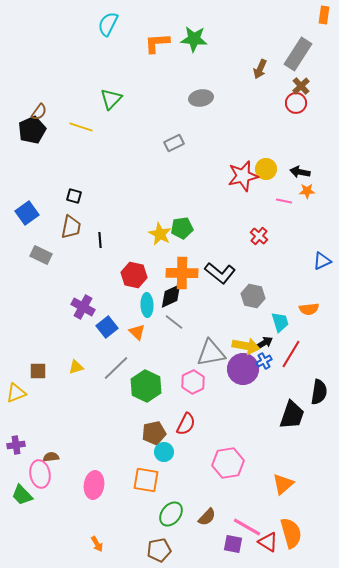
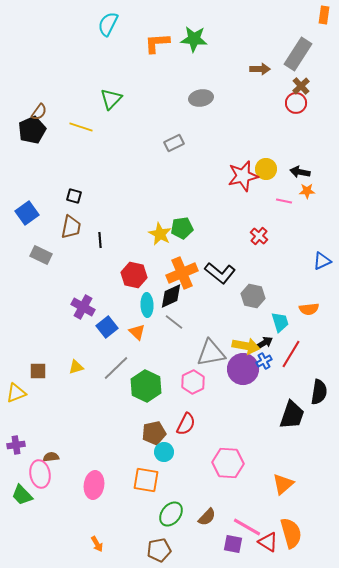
brown arrow at (260, 69): rotated 114 degrees counterclockwise
orange cross at (182, 273): rotated 24 degrees counterclockwise
pink hexagon at (228, 463): rotated 12 degrees clockwise
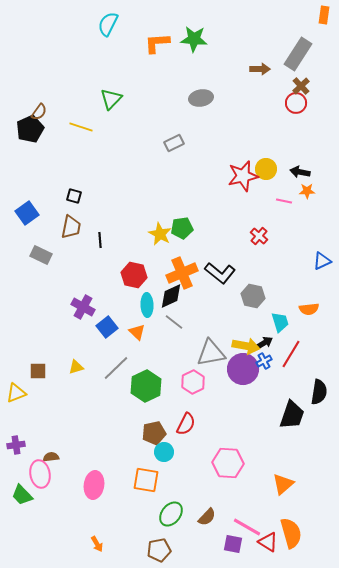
black pentagon at (32, 130): moved 2 px left, 1 px up
green hexagon at (146, 386): rotated 8 degrees clockwise
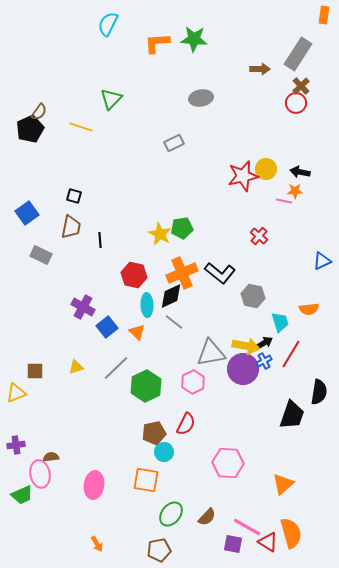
orange star at (307, 191): moved 12 px left
brown square at (38, 371): moved 3 px left
green trapezoid at (22, 495): rotated 70 degrees counterclockwise
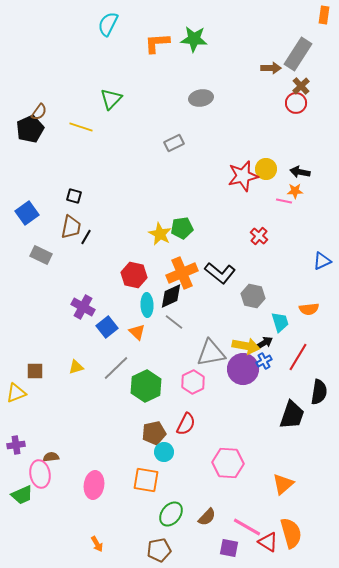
brown arrow at (260, 69): moved 11 px right, 1 px up
black line at (100, 240): moved 14 px left, 3 px up; rotated 35 degrees clockwise
red line at (291, 354): moved 7 px right, 3 px down
purple square at (233, 544): moved 4 px left, 4 px down
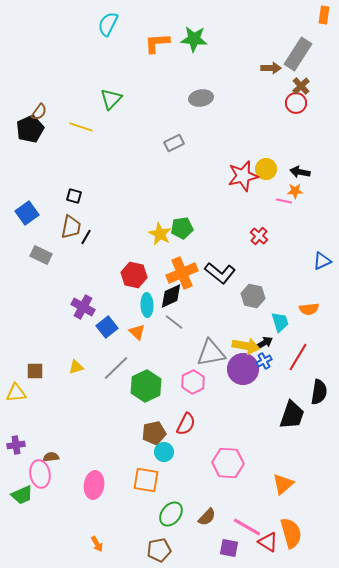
yellow triangle at (16, 393): rotated 15 degrees clockwise
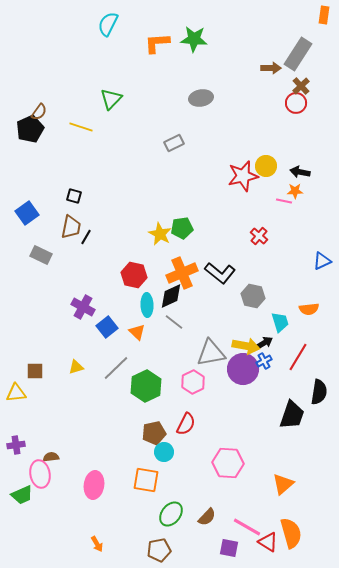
yellow circle at (266, 169): moved 3 px up
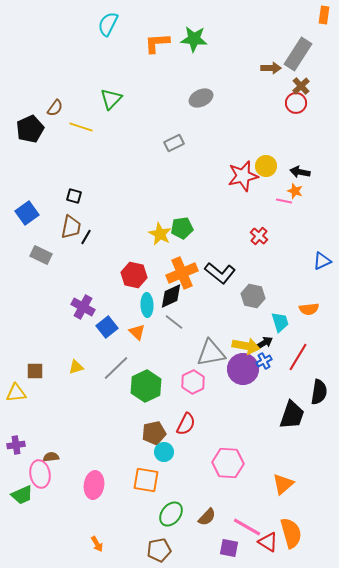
gray ellipse at (201, 98): rotated 15 degrees counterclockwise
brown semicircle at (39, 112): moved 16 px right, 4 px up
orange star at (295, 191): rotated 21 degrees clockwise
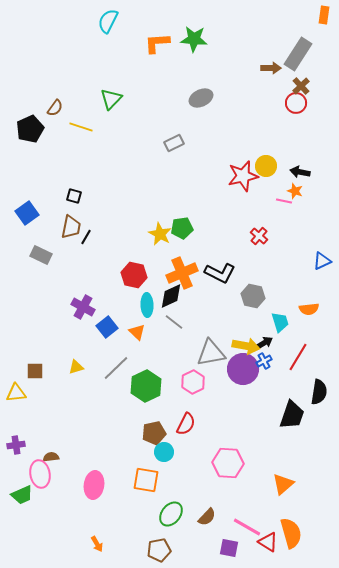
cyan semicircle at (108, 24): moved 3 px up
black L-shape at (220, 273): rotated 12 degrees counterclockwise
